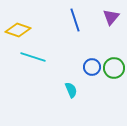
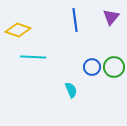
blue line: rotated 10 degrees clockwise
cyan line: rotated 15 degrees counterclockwise
green circle: moved 1 px up
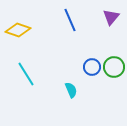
blue line: moved 5 px left; rotated 15 degrees counterclockwise
cyan line: moved 7 px left, 17 px down; rotated 55 degrees clockwise
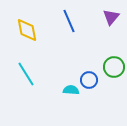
blue line: moved 1 px left, 1 px down
yellow diamond: moved 9 px right; rotated 60 degrees clockwise
blue circle: moved 3 px left, 13 px down
cyan semicircle: rotated 63 degrees counterclockwise
